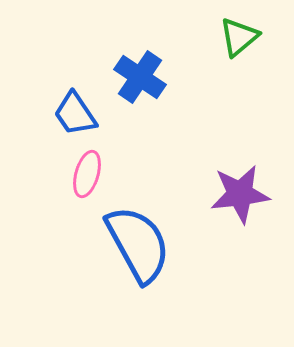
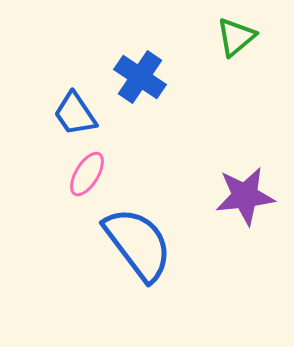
green triangle: moved 3 px left
pink ellipse: rotated 15 degrees clockwise
purple star: moved 5 px right, 2 px down
blue semicircle: rotated 8 degrees counterclockwise
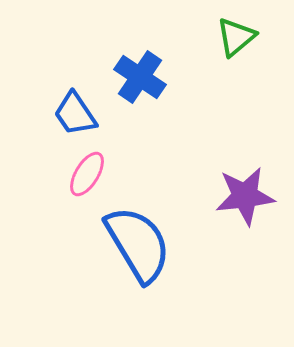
blue semicircle: rotated 6 degrees clockwise
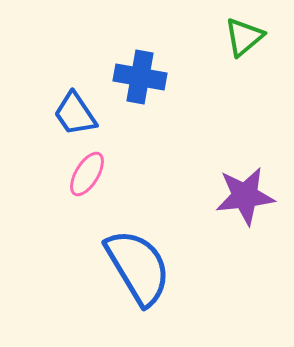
green triangle: moved 8 px right
blue cross: rotated 24 degrees counterclockwise
blue semicircle: moved 23 px down
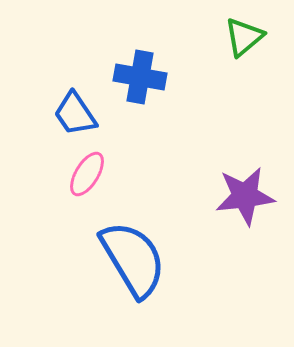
blue semicircle: moved 5 px left, 8 px up
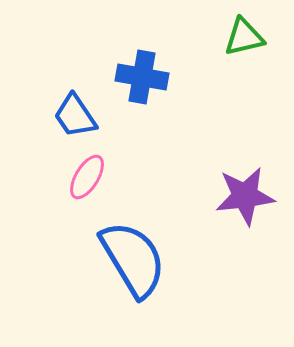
green triangle: rotated 27 degrees clockwise
blue cross: moved 2 px right
blue trapezoid: moved 2 px down
pink ellipse: moved 3 px down
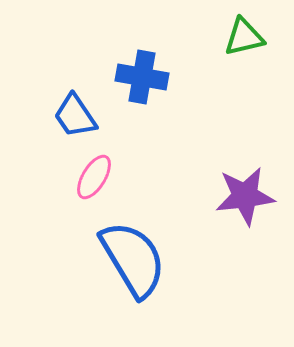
pink ellipse: moved 7 px right
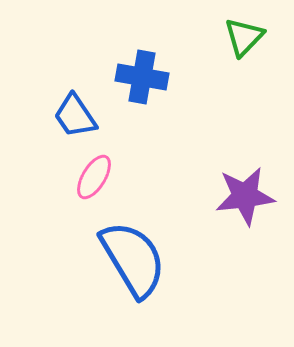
green triangle: rotated 33 degrees counterclockwise
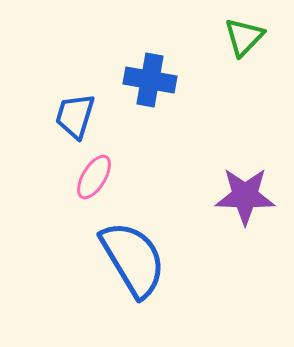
blue cross: moved 8 px right, 3 px down
blue trapezoid: rotated 51 degrees clockwise
purple star: rotated 8 degrees clockwise
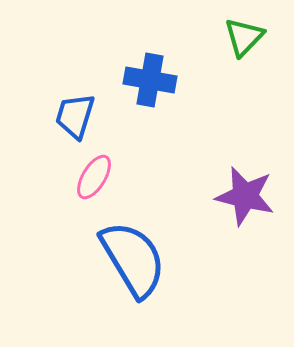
purple star: rotated 12 degrees clockwise
